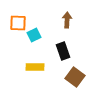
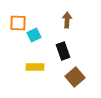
brown square: rotated 12 degrees clockwise
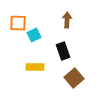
brown square: moved 1 px left, 1 px down
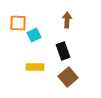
brown square: moved 6 px left, 1 px up
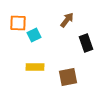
brown arrow: rotated 35 degrees clockwise
black rectangle: moved 23 px right, 8 px up
brown square: rotated 30 degrees clockwise
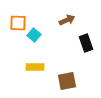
brown arrow: rotated 28 degrees clockwise
cyan square: rotated 24 degrees counterclockwise
brown square: moved 1 px left, 4 px down
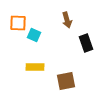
brown arrow: rotated 98 degrees clockwise
cyan square: rotated 16 degrees counterclockwise
brown square: moved 1 px left
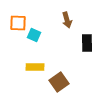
black rectangle: moved 1 px right; rotated 18 degrees clockwise
brown square: moved 7 px left, 1 px down; rotated 24 degrees counterclockwise
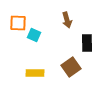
yellow rectangle: moved 6 px down
brown square: moved 12 px right, 15 px up
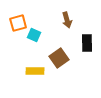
orange square: rotated 18 degrees counterclockwise
brown square: moved 12 px left, 9 px up
yellow rectangle: moved 2 px up
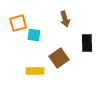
brown arrow: moved 2 px left, 1 px up
cyan square: rotated 16 degrees counterclockwise
